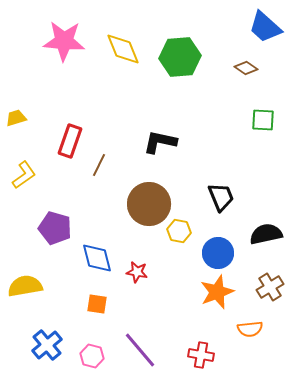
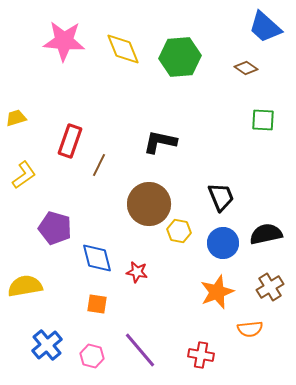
blue circle: moved 5 px right, 10 px up
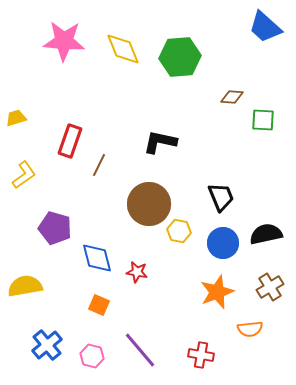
brown diamond: moved 14 px left, 29 px down; rotated 30 degrees counterclockwise
orange square: moved 2 px right, 1 px down; rotated 15 degrees clockwise
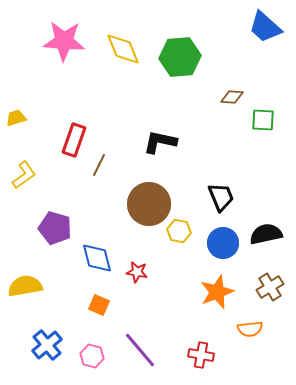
red rectangle: moved 4 px right, 1 px up
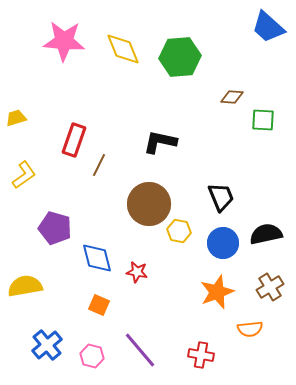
blue trapezoid: moved 3 px right
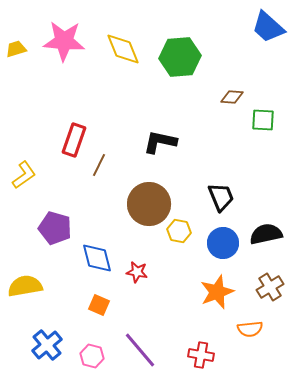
yellow trapezoid: moved 69 px up
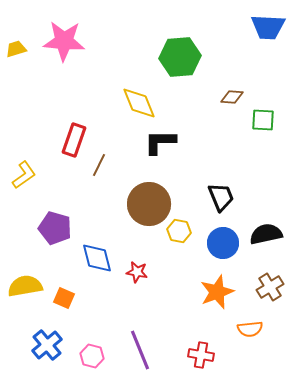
blue trapezoid: rotated 39 degrees counterclockwise
yellow diamond: moved 16 px right, 54 px down
black L-shape: rotated 12 degrees counterclockwise
orange square: moved 35 px left, 7 px up
purple line: rotated 18 degrees clockwise
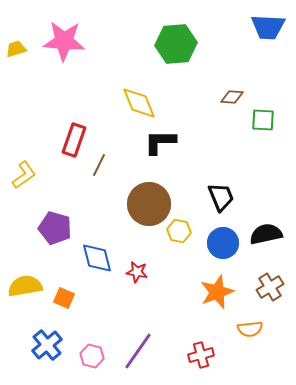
green hexagon: moved 4 px left, 13 px up
purple line: moved 2 px left, 1 px down; rotated 57 degrees clockwise
red cross: rotated 25 degrees counterclockwise
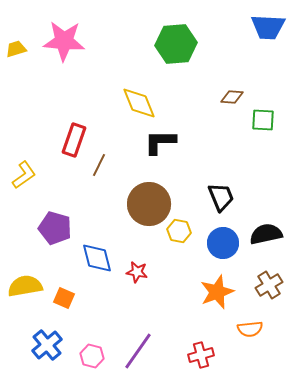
brown cross: moved 1 px left, 2 px up
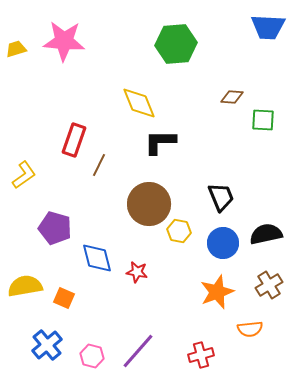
purple line: rotated 6 degrees clockwise
